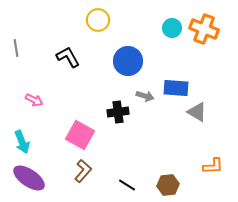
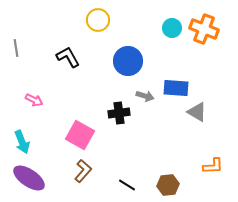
black cross: moved 1 px right, 1 px down
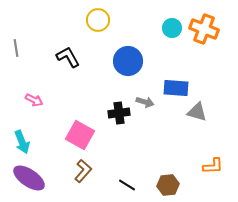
gray arrow: moved 6 px down
gray triangle: rotated 15 degrees counterclockwise
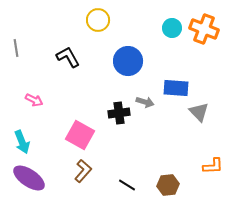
gray triangle: moved 2 px right; rotated 30 degrees clockwise
